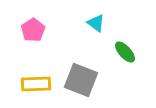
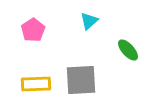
cyan triangle: moved 7 px left, 2 px up; rotated 42 degrees clockwise
green ellipse: moved 3 px right, 2 px up
gray square: rotated 24 degrees counterclockwise
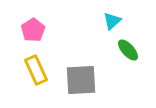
cyan triangle: moved 23 px right
yellow rectangle: moved 14 px up; rotated 68 degrees clockwise
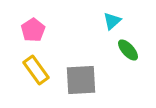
yellow rectangle: rotated 12 degrees counterclockwise
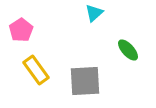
cyan triangle: moved 18 px left, 8 px up
pink pentagon: moved 12 px left
gray square: moved 4 px right, 1 px down
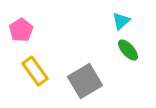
cyan triangle: moved 27 px right, 8 px down
yellow rectangle: moved 1 px left, 1 px down
gray square: rotated 28 degrees counterclockwise
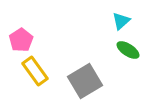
pink pentagon: moved 10 px down
green ellipse: rotated 15 degrees counterclockwise
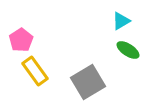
cyan triangle: rotated 12 degrees clockwise
gray square: moved 3 px right, 1 px down
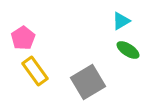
pink pentagon: moved 2 px right, 2 px up
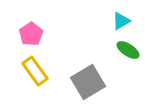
pink pentagon: moved 8 px right, 4 px up
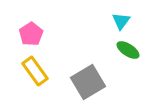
cyan triangle: rotated 24 degrees counterclockwise
